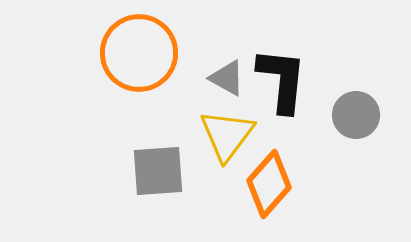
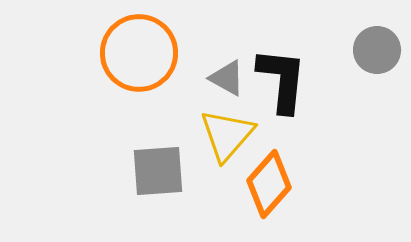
gray circle: moved 21 px right, 65 px up
yellow triangle: rotated 4 degrees clockwise
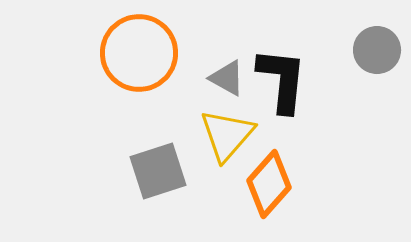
gray square: rotated 14 degrees counterclockwise
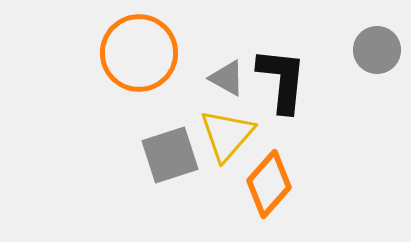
gray square: moved 12 px right, 16 px up
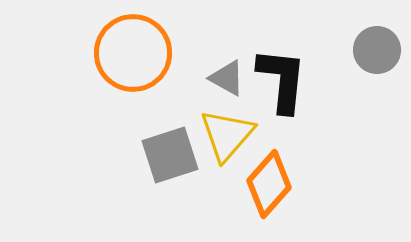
orange circle: moved 6 px left
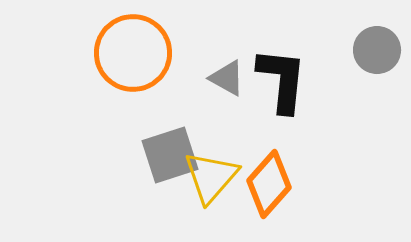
yellow triangle: moved 16 px left, 42 px down
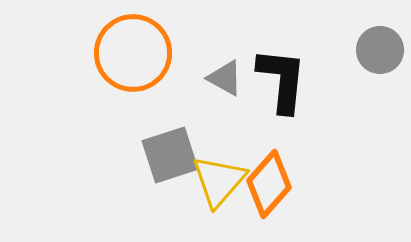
gray circle: moved 3 px right
gray triangle: moved 2 px left
yellow triangle: moved 8 px right, 4 px down
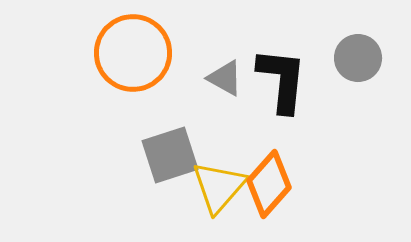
gray circle: moved 22 px left, 8 px down
yellow triangle: moved 6 px down
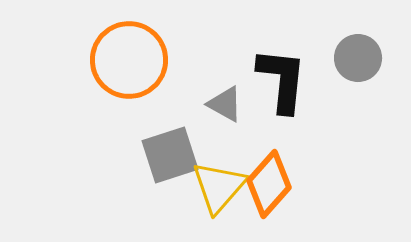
orange circle: moved 4 px left, 7 px down
gray triangle: moved 26 px down
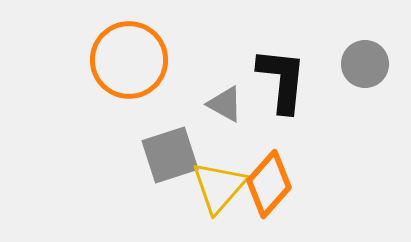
gray circle: moved 7 px right, 6 px down
